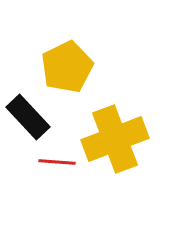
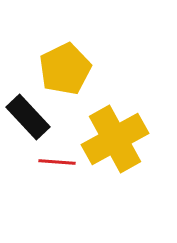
yellow pentagon: moved 2 px left, 2 px down
yellow cross: rotated 8 degrees counterclockwise
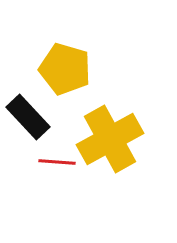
yellow pentagon: rotated 30 degrees counterclockwise
yellow cross: moved 5 px left
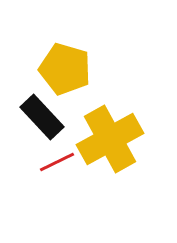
black rectangle: moved 14 px right
red line: rotated 30 degrees counterclockwise
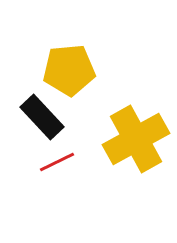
yellow pentagon: moved 4 px right, 1 px down; rotated 21 degrees counterclockwise
yellow cross: moved 26 px right
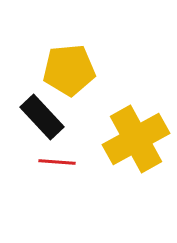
red line: rotated 30 degrees clockwise
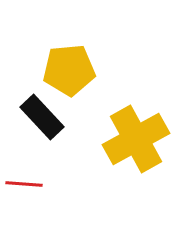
red line: moved 33 px left, 22 px down
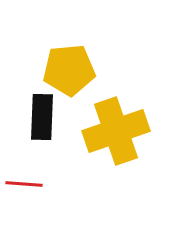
black rectangle: rotated 45 degrees clockwise
yellow cross: moved 20 px left, 8 px up; rotated 10 degrees clockwise
